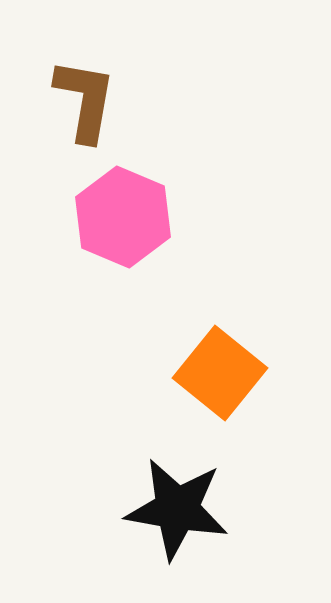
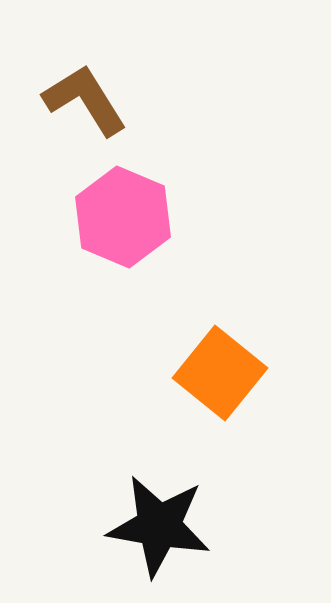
brown L-shape: rotated 42 degrees counterclockwise
black star: moved 18 px left, 17 px down
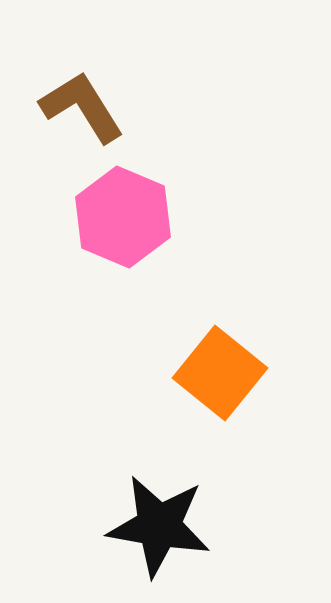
brown L-shape: moved 3 px left, 7 px down
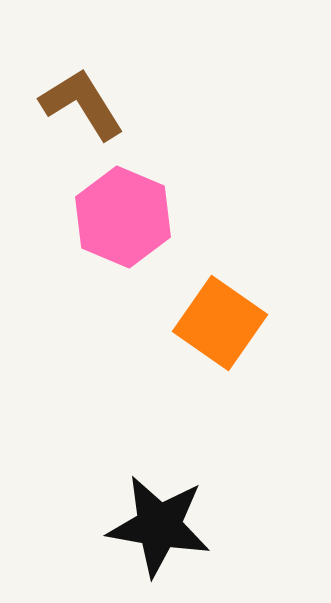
brown L-shape: moved 3 px up
orange square: moved 50 px up; rotated 4 degrees counterclockwise
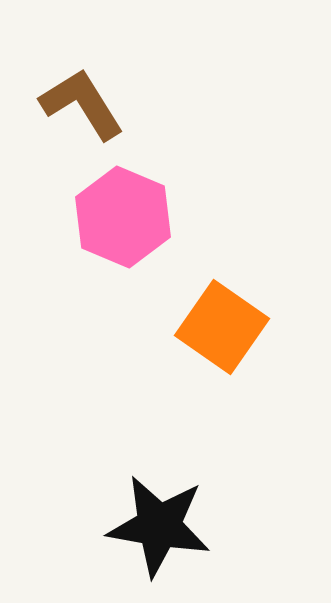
orange square: moved 2 px right, 4 px down
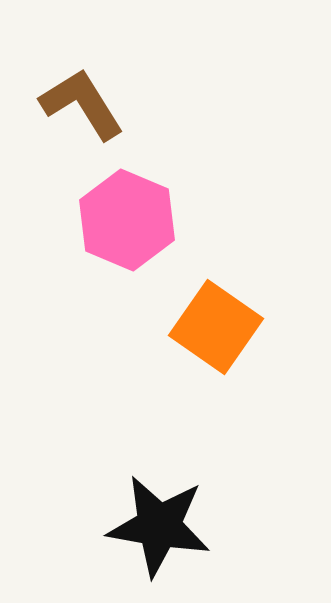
pink hexagon: moved 4 px right, 3 px down
orange square: moved 6 px left
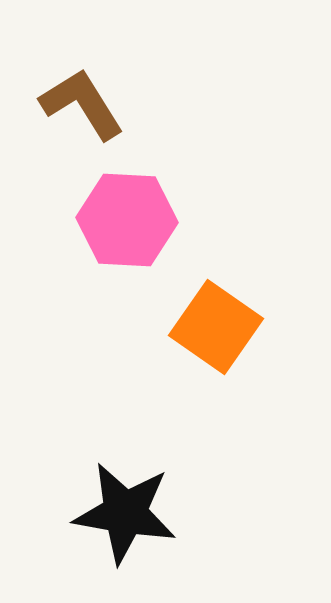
pink hexagon: rotated 20 degrees counterclockwise
black star: moved 34 px left, 13 px up
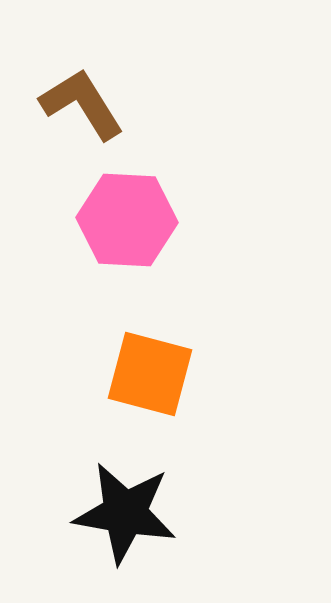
orange square: moved 66 px left, 47 px down; rotated 20 degrees counterclockwise
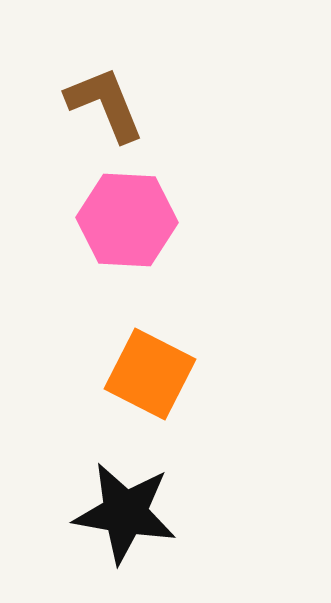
brown L-shape: moved 23 px right; rotated 10 degrees clockwise
orange square: rotated 12 degrees clockwise
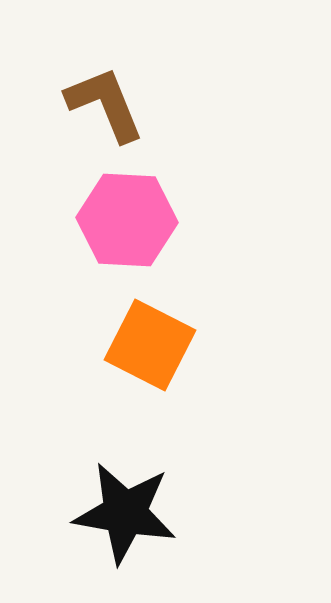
orange square: moved 29 px up
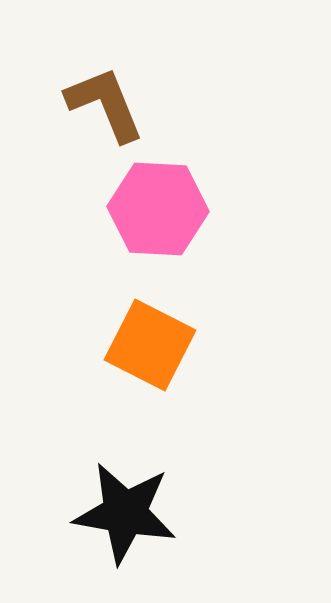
pink hexagon: moved 31 px right, 11 px up
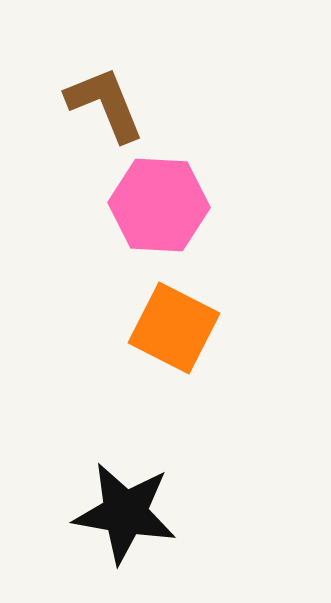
pink hexagon: moved 1 px right, 4 px up
orange square: moved 24 px right, 17 px up
